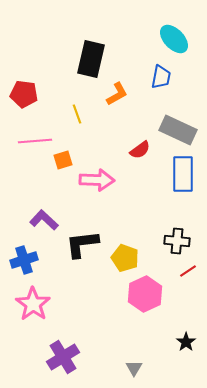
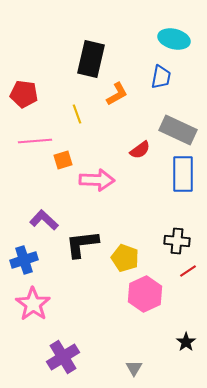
cyan ellipse: rotated 32 degrees counterclockwise
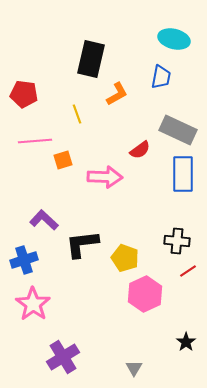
pink arrow: moved 8 px right, 3 px up
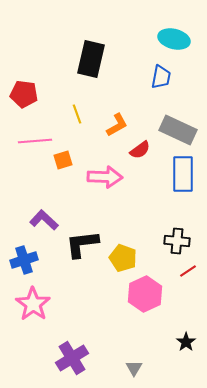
orange L-shape: moved 31 px down
yellow pentagon: moved 2 px left
purple cross: moved 9 px right, 1 px down
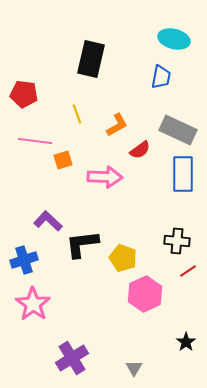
pink line: rotated 12 degrees clockwise
purple L-shape: moved 4 px right, 1 px down
